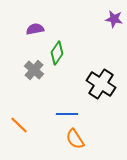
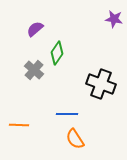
purple semicircle: rotated 30 degrees counterclockwise
black cross: rotated 12 degrees counterclockwise
orange line: rotated 42 degrees counterclockwise
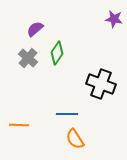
gray cross: moved 6 px left, 12 px up
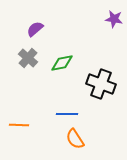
green diamond: moved 5 px right, 10 px down; rotated 45 degrees clockwise
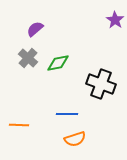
purple star: moved 1 px right, 1 px down; rotated 24 degrees clockwise
green diamond: moved 4 px left
orange semicircle: rotated 75 degrees counterclockwise
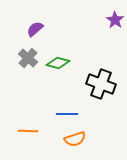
green diamond: rotated 25 degrees clockwise
orange line: moved 9 px right, 6 px down
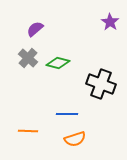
purple star: moved 5 px left, 2 px down
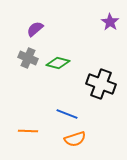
gray cross: rotated 18 degrees counterclockwise
blue line: rotated 20 degrees clockwise
